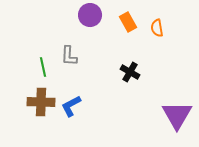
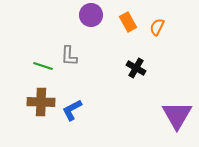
purple circle: moved 1 px right
orange semicircle: moved 1 px up; rotated 36 degrees clockwise
green line: moved 1 px up; rotated 60 degrees counterclockwise
black cross: moved 6 px right, 4 px up
blue L-shape: moved 1 px right, 4 px down
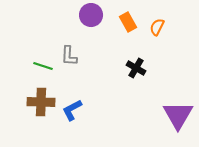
purple triangle: moved 1 px right
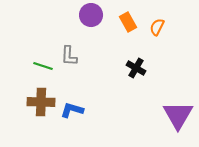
blue L-shape: rotated 45 degrees clockwise
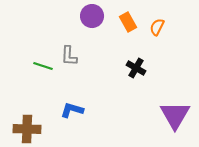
purple circle: moved 1 px right, 1 px down
brown cross: moved 14 px left, 27 px down
purple triangle: moved 3 px left
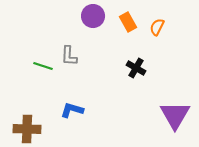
purple circle: moved 1 px right
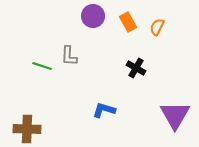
green line: moved 1 px left
blue L-shape: moved 32 px right
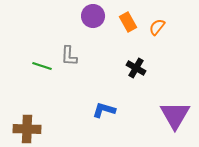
orange semicircle: rotated 12 degrees clockwise
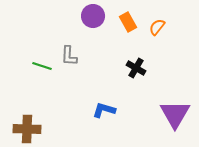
purple triangle: moved 1 px up
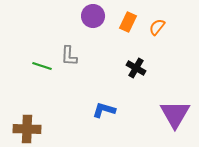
orange rectangle: rotated 54 degrees clockwise
